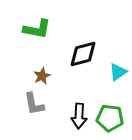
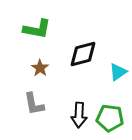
brown star: moved 2 px left, 8 px up; rotated 12 degrees counterclockwise
black arrow: moved 1 px up
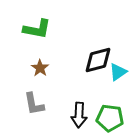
black diamond: moved 15 px right, 6 px down
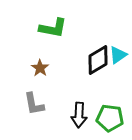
green L-shape: moved 16 px right, 1 px up
black diamond: rotated 16 degrees counterclockwise
cyan triangle: moved 17 px up
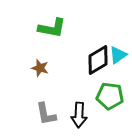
green L-shape: moved 1 px left
brown star: rotated 18 degrees counterclockwise
gray L-shape: moved 12 px right, 10 px down
green pentagon: moved 22 px up
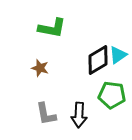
green pentagon: moved 2 px right, 1 px up
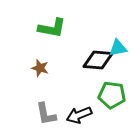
cyan triangle: moved 7 px up; rotated 24 degrees clockwise
black diamond: rotated 36 degrees clockwise
black arrow: rotated 65 degrees clockwise
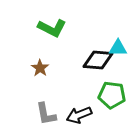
green L-shape: rotated 16 degrees clockwise
cyan triangle: rotated 12 degrees clockwise
brown star: rotated 18 degrees clockwise
